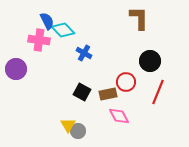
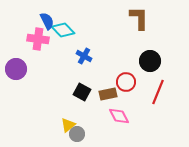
pink cross: moved 1 px left, 1 px up
blue cross: moved 3 px down
yellow triangle: rotated 21 degrees clockwise
gray circle: moved 1 px left, 3 px down
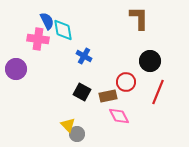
cyan diamond: rotated 35 degrees clockwise
brown rectangle: moved 2 px down
yellow triangle: rotated 35 degrees counterclockwise
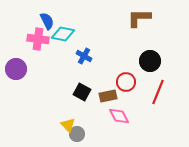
brown L-shape: rotated 90 degrees counterclockwise
cyan diamond: moved 4 px down; rotated 70 degrees counterclockwise
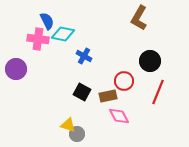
brown L-shape: rotated 60 degrees counterclockwise
red circle: moved 2 px left, 1 px up
yellow triangle: rotated 28 degrees counterclockwise
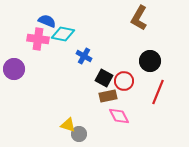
blue semicircle: rotated 42 degrees counterclockwise
purple circle: moved 2 px left
black square: moved 22 px right, 14 px up
gray circle: moved 2 px right
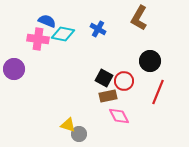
blue cross: moved 14 px right, 27 px up
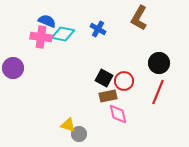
pink cross: moved 3 px right, 2 px up
black circle: moved 9 px right, 2 px down
purple circle: moved 1 px left, 1 px up
pink diamond: moved 1 px left, 2 px up; rotated 15 degrees clockwise
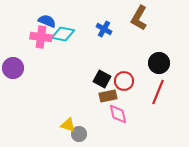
blue cross: moved 6 px right
black square: moved 2 px left, 1 px down
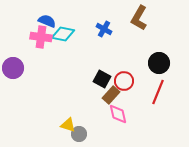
brown rectangle: moved 3 px right, 1 px up; rotated 36 degrees counterclockwise
